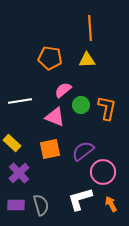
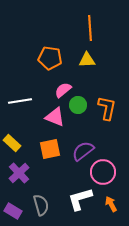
green circle: moved 3 px left
purple rectangle: moved 3 px left, 6 px down; rotated 30 degrees clockwise
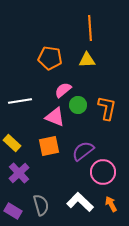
orange square: moved 1 px left, 3 px up
white L-shape: moved 3 px down; rotated 60 degrees clockwise
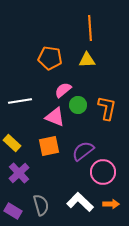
orange arrow: rotated 119 degrees clockwise
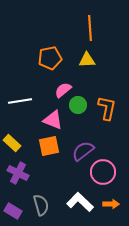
orange pentagon: rotated 20 degrees counterclockwise
pink triangle: moved 2 px left, 3 px down
purple cross: moved 1 px left; rotated 20 degrees counterclockwise
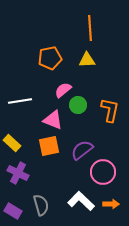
orange L-shape: moved 3 px right, 2 px down
purple semicircle: moved 1 px left, 1 px up
white L-shape: moved 1 px right, 1 px up
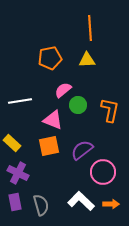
purple rectangle: moved 2 px right, 9 px up; rotated 48 degrees clockwise
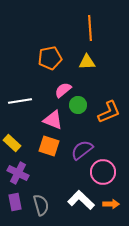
yellow triangle: moved 2 px down
orange L-shape: moved 1 px left, 2 px down; rotated 55 degrees clockwise
orange square: rotated 30 degrees clockwise
white L-shape: moved 1 px up
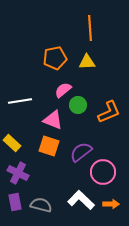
orange pentagon: moved 5 px right
purple semicircle: moved 1 px left, 2 px down
gray semicircle: rotated 60 degrees counterclockwise
